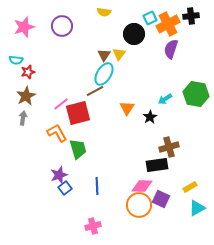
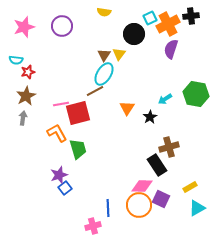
pink line: rotated 28 degrees clockwise
black rectangle: rotated 65 degrees clockwise
blue line: moved 11 px right, 22 px down
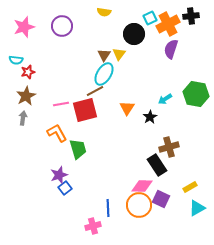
red square: moved 7 px right, 3 px up
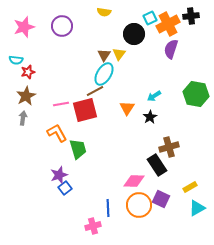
cyan arrow: moved 11 px left, 3 px up
pink diamond: moved 8 px left, 5 px up
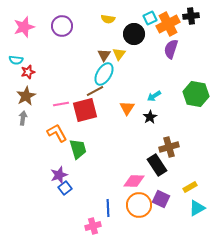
yellow semicircle: moved 4 px right, 7 px down
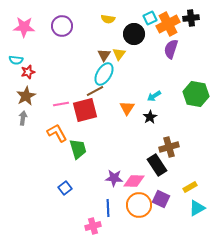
black cross: moved 2 px down
pink star: rotated 20 degrees clockwise
purple star: moved 55 px right, 3 px down; rotated 24 degrees clockwise
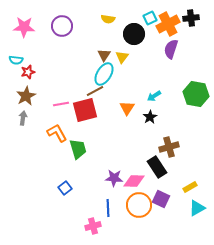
yellow triangle: moved 3 px right, 3 px down
black rectangle: moved 2 px down
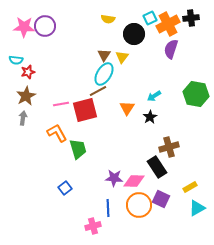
purple circle: moved 17 px left
brown line: moved 3 px right
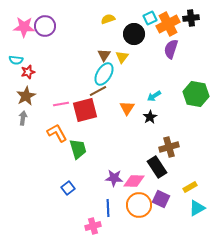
yellow semicircle: rotated 152 degrees clockwise
blue square: moved 3 px right
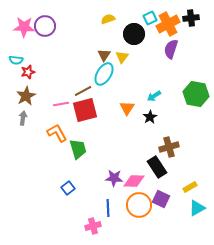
brown line: moved 15 px left
